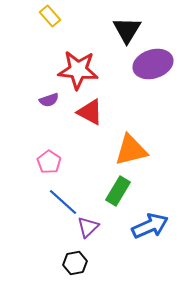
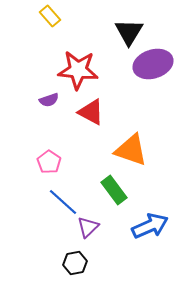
black triangle: moved 2 px right, 2 px down
red triangle: moved 1 px right
orange triangle: rotated 33 degrees clockwise
green rectangle: moved 4 px left, 1 px up; rotated 68 degrees counterclockwise
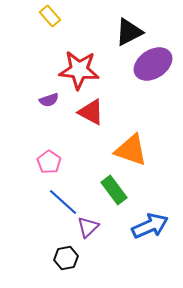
black triangle: rotated 32 degrees clockwise
purple ellipse: rotated 15 degrees counterclockwise
red star: moved 1 px right
black hexagon: moved 9 px left, 5 px up
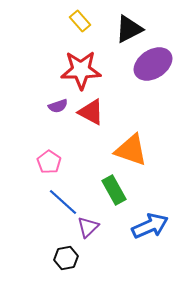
yellow rectangle: moved 30 px right, 5 px down
black triangle: moved 3 px up
red star: moved 2 px right; rotated 6 degrees counterclockwise
purple semicircle: moved 9 px right, 6 px down
green rectangle: rotated 8 degrees clockwise
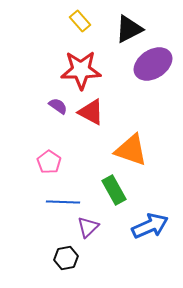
purple semicircle: rotated 126 degrees counterclockwise
blue line: rotated 40 degrees counterclockwise
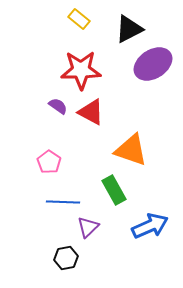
yellow rectangle: moved 1 px left, 2 px up; rotated 10 degrees counterclockwise
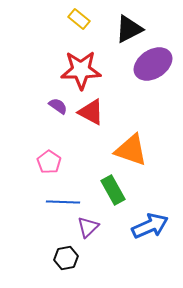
green rectangle: moved 1 px left
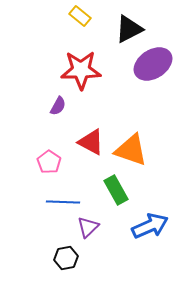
yellow rectangle: moved 1 px right, 3 px up
purple semicircle: rotated 84 degrees clockwise
red triangle: moved 30 px down
green rectangle: moved 3 px right
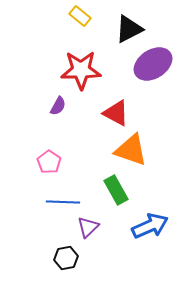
red triangle: moved 25 px right, 29 px up
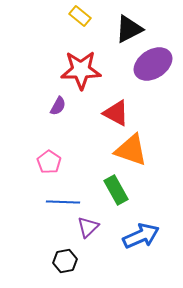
blue arrow: moved 9 px left, 10 px down
black hexagon: moved 1 px left, 3 px down
